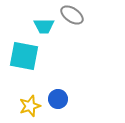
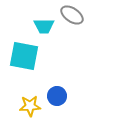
blue circle: moved 1 px left, 3 px up
yellow star: rotated 15 degrees clockwise
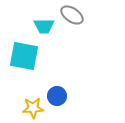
yellow star: moved 3 px right, 2 px down
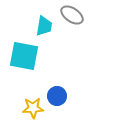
cyan trapezoid: rotated 80 degrees counterclockwise
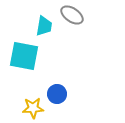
blue circle: moved 2 px up
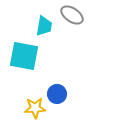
yellow star: moved 2 px right
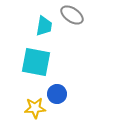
cyan square: moved 12 px right, 6 px down
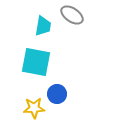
cyan trapezoid: moved 1 px left
yellow star: moved 1 px left
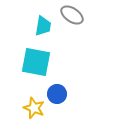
yellow star: rotated 25 degrees clockwise
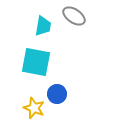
gray ellipse: moved 2 px right, 1 px down
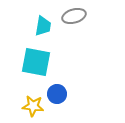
gray ellipse: rotated 50 degrees counterclockwise
yellow star: moved 1 px left, 2 px up; rotated 15 degrees counterclockwise
